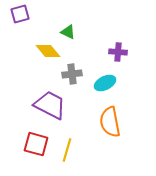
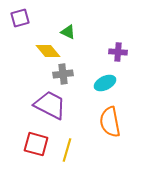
purple square: moved 4 px down
gray cross: moved 9 px left
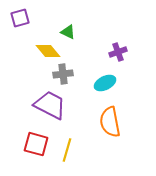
purple cross: rotated 24 degrees counterclockwise
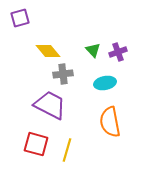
green triangle: moved 25 px right, 18 px down; rotated 21 degrees clockwise
cyan ellipse: rotated 15 degrees clockwise
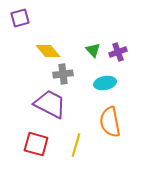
purple trapezoid: moved 1 px up
yellow line: moved 9 px right, 5 px up
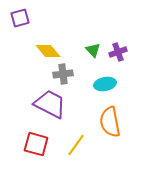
cyan ellipse: moved 1 px down
yellow line: rotated 20 degrees clockwise
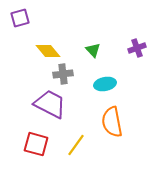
purple cross: moved 19 px right, 4 px up
orange semicircle: moved 2 px right
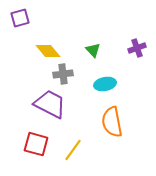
yellow line: moved 3 px left, 5 px down
